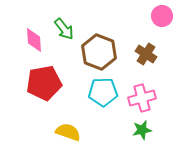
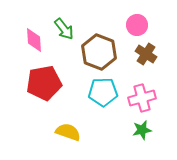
pink circle: moved 25 px left, 9 px down
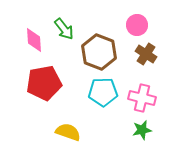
pink cross: rotated 28 degrees clockwise
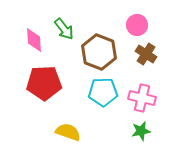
red pentagon: rotated 8 degrees clockwise
green star: moved 1 px left, 1 px down
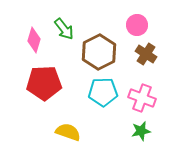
pink diamond: rotated 20 degrees clockwise
brown hexagon: rotated 12 degrees clockwise
pink cross: rotated 8 degrees clockwise
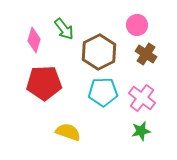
pink cross: rotated 16 degrees clockwise
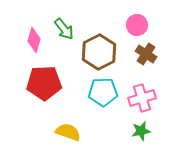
pink cross: rotated 36 degrees clockwise
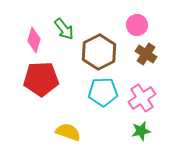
red pentagon: moved 3 px left, 4 px up
pink cross: rotated 16 degrees counterclockwise
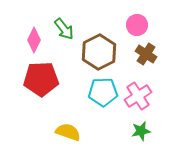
pink diamond: rotated 10 degrees clockwise
pink cross: moved 4 px left, 2 px up
